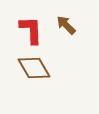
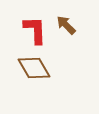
red L-shape: moved 4 px right
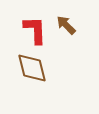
brown diamond: moved 2 px left; rotated 16 degrees clockwise
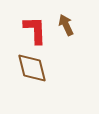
brown arrow: rotated 20 degrees clockwise
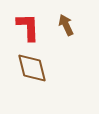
red L-shape: moved 7 px left, 3 px up
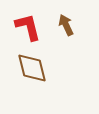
red L-shape: rotated 12 degrees counterclockwise
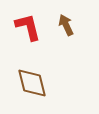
brown diamond: moved 15 px down
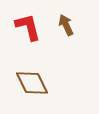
brown diamond: rotated 12 degrees counterclockwise
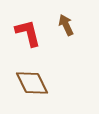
red L-shape: moved 6 px down
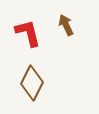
brown diamond: rotated 52 degrees clockwise
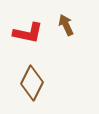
red L-shape: rotated 116 degrees clockwise
